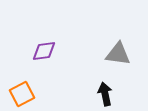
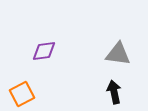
black arrow: moved 9 px right, 2 px up
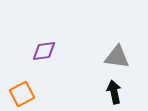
gray triangle: moved 1 px left, 3 px down
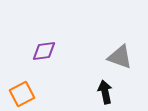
gray triangle: moved 3 px right; rotated 12 degrees clockwise
black arrow: moved 9 px left
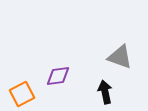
purple diamond: moved 14 px right, 25 px down
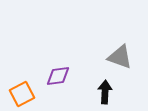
black arrow: rotated 15 degrees clockwise
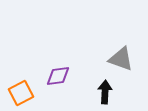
gray triangle: moved 1 px right, 2 px down
orange square: moved 1 px left, 1 px up
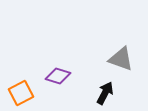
purple diamond: rotated 25 degrees clockwise
black arrow: moved 1 px down; rotated 25 degrees clockwise
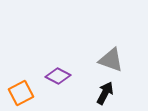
gray triangle: moved 10 px left, 1 px down
purple diamond: rotated 10 degrees clockwise
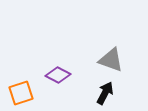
purple diamond: moved 1 px up
orange square: rotated 10 degrees clockwise
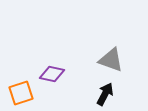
purple diamond: moved 6 px left, 1 px up; rotated 15 degrees counterclockwise
black arrow: moved 1 px down
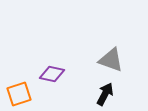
orange square: moved 2 px left, 1 px down
